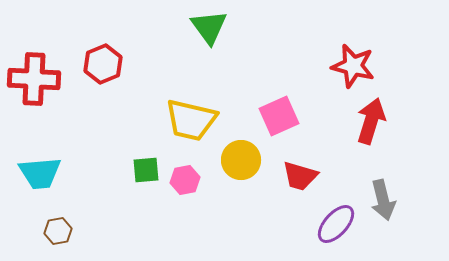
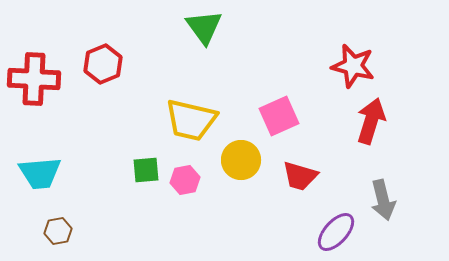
green triangle: moved 5 px left
purple ellipse: moved 8 px down
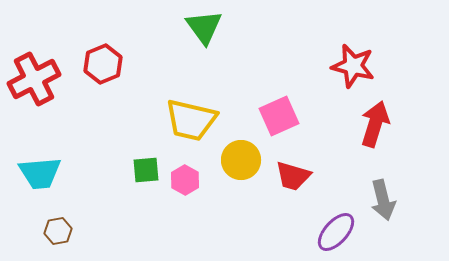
red cross: rotated 30 degrees counterclockwise
red arrow: moved 4 px right, 3 px down
red trapezoid: moved 7 px left
pink hexagon: rotated 20 degrees counterclockwise
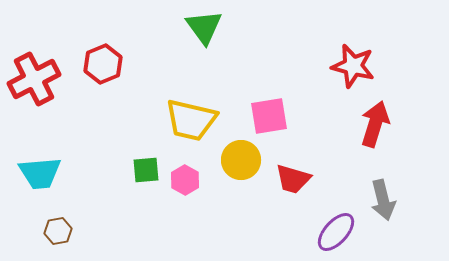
pink square: moved 10 px left; rotated 15 degrees clockwise
red trapezoid: moved 3 px down
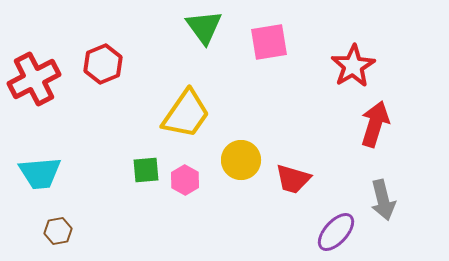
red star: rotated 27 degrees clockwise
pink square: moved 74 px up
yellow trapezoid: moved 5 px left, 6 px up; rotated 68 degrees counterclockwise
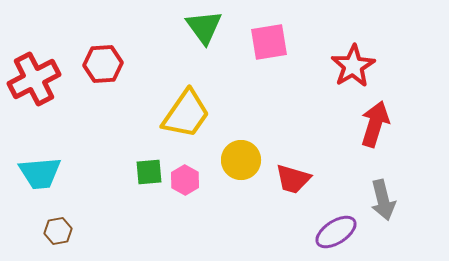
red hexagon: rotated 18 degrees clockwise
green square: moved 3 px right, 2 px down
purple ellipse: rotated 15 degrees clockwise
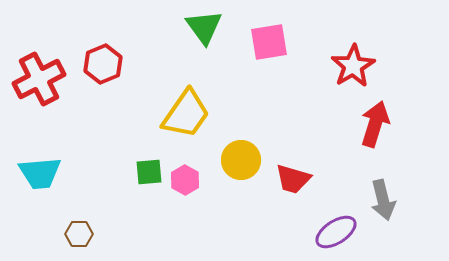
red hexagon: rotated 18 degrees counterclockwise
red cross: moved 5 px right
brown hexagon: moved 21 px right, 3 px down; rotated 12 degrees clockwise
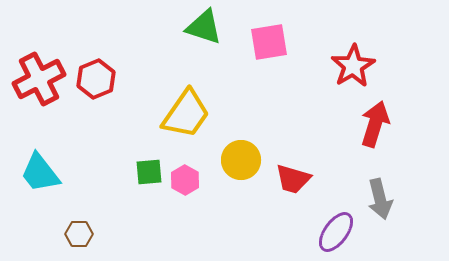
green triangle: rotated 36 degrees counterclockwise
red hexagon: moved 7 px left, 15 px down
cyan trapezoid: rotated 57 degrees clockwise
gray arrow: moved 3 px left, 1 px up
purple ellipse: rotated 21 degrees counterclockwise
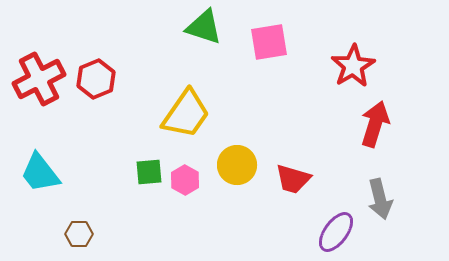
yellow circle: moved 4 px left, 5 px down
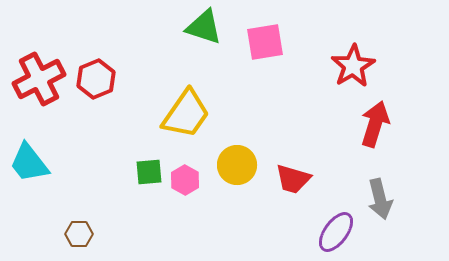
pink square: moved 4 px left
cyan trapezoid: moved 11 px left, 10 px up
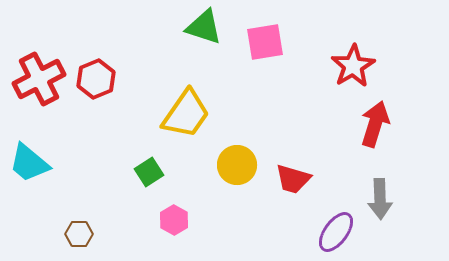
cyan trapezoid: rotated 12 degrees counterclockwise
green square: rotated 28 degrees counterclockwise
pink hexagon: moved 11 px left, 40 px down
gray arrow: rotated 12 degrees clockwise
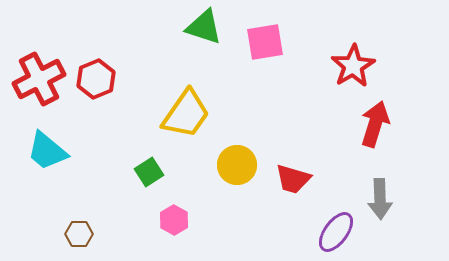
cyan trapezoid: moved 18 px right, 12 px up
